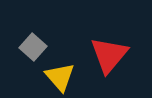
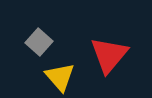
gray square: moved 6 px right, 5 px up
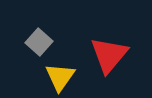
yellow triangle: rotated 16 degrees clockwise
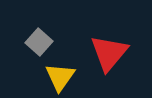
red triangle: moved 2 px up
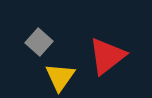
red triangle: moved 2 px left, 3 px down; rotated 12 degrees clockwise
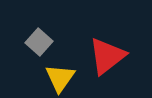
yellow triangle: moved 1 px down
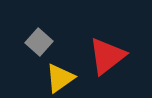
yellow triangle: rotated 20 degrees clockwise
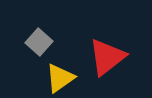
red triangle: moved 1 px down
